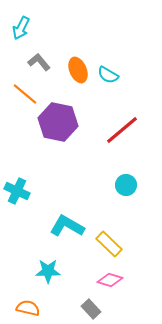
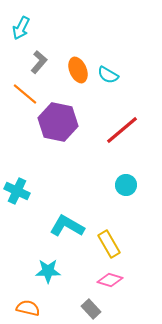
gray L-shape: rotated 80 degrees clockwise
yellow rectangle: rotated 16 degrees clockwise
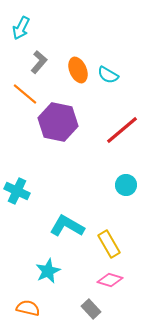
cyan star: rotated 25 degrees counterclockwise
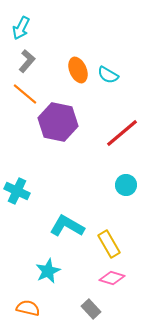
gray L-shape: moved 12 px left, 1 px up
red line: moved 3 px down
pink diamond: moved 2 px right, 2 px up
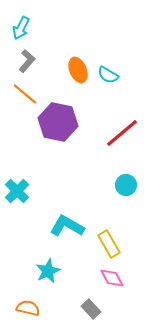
cyan cross: rotated 20 degrees clockwise
pink diamond: rotated 45 degrees clockwise
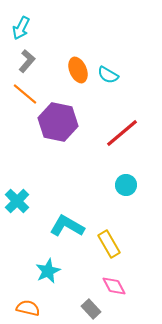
cyan cross: moved 10 px down
pink diamond: moved 2 px right, 8 px down
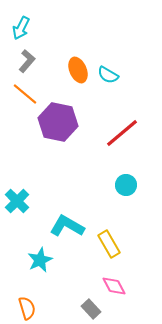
cyan star: moved 8 px left, 11 px up
orange semicircle: moved 1 px left; rotated 60 degrees clockwise
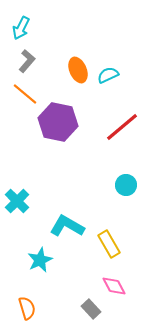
cyan semicircle: rotated 125 degrees clockwise
red line: moved 6 px up
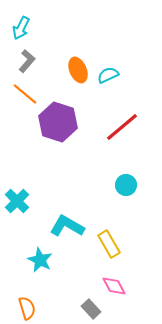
purple hexagon: rotated 6 degrees clockwise
cyan star: rotated 20 degrees counterclockwise
